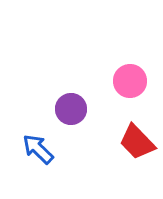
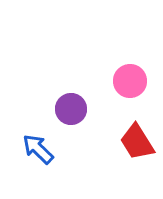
red trapezoid: rotated 12 degrees clockwise
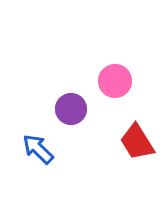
pink circle: moved 15 px left
